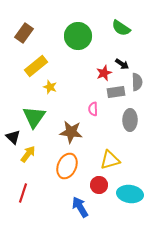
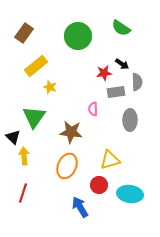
red star: rotated 14 degrees clockwise
yellow arrow: moved 4 px left, 2 px down; rotated 42 degrees counterclockwise
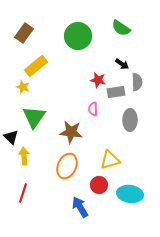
red star: moved 6 px left, 7 px down; rotated 21 degrees clockwise
yellow star: moved 27 px left
black triangle: moved 2 px left
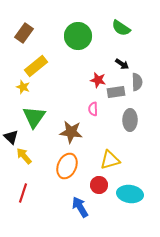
yellow arrow: rotated 36 degrees counterclockwise
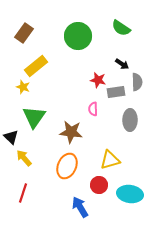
yellow arrow: moved 2 px down
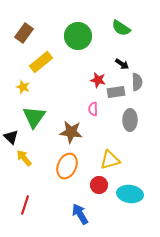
yellow rectangle: moved 5 px right, 4 px up
red line: moved 2 px right, 12 px down
blue arrow: moved 7 px down
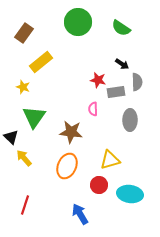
green circle: moved 14 px up
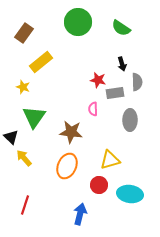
black arrow: rotated 40 degrees clockwise
gray rectangle: moved 1 px left, 1 px down
blue arrow: rotated 45 degrees clockwise
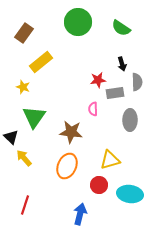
red star: rotated 21 degrees counterclockwise
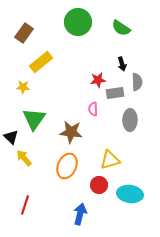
yellow star: rotated 16 degrees counterclockwise
green triangle: moved 2 px down
